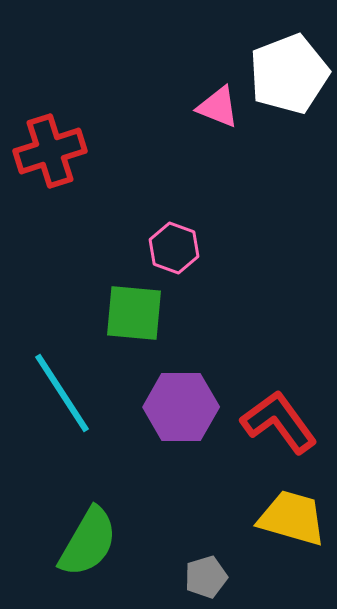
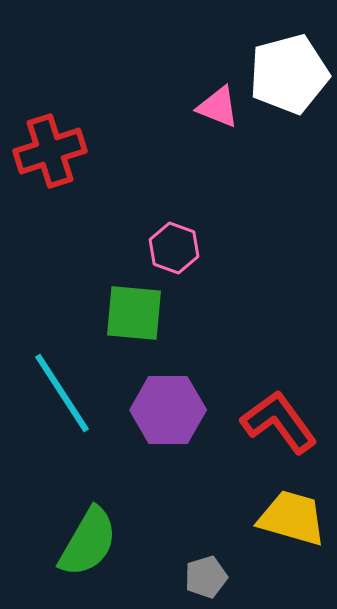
white pentagon: rotated 6 degrees clockwise
purple hexagon: moved 13 px left, 3 px down
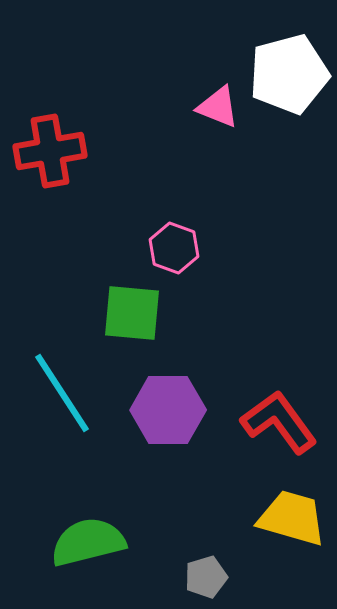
red cross: rotated 8 degrees clockwise
green square: moved 2 px left
green semicircle: rotated 134 degrees counterclockwise
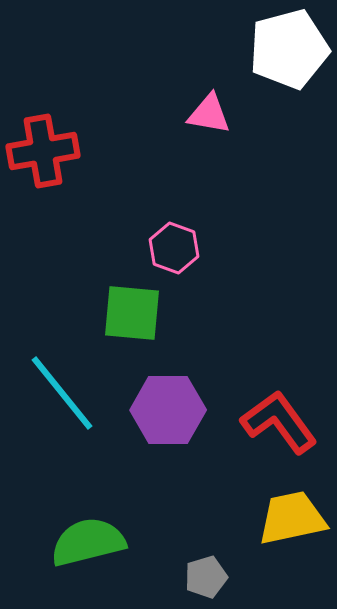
white pentagon: moved 25 px up
pink triangle: moved 9 px left, 7 px down; rotated 12 degrees counterclockwise
red cross: moved 7 px left
cyan line: rotated 6 degrees counterclockwise
yellow trapezoid: rotated 28 degrees counterclockwise
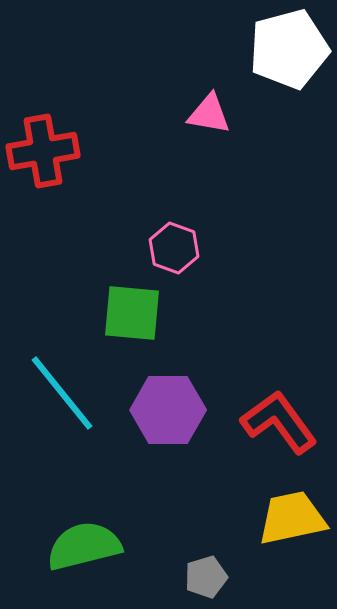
green semicircle: moved 4 px left, 4 px down
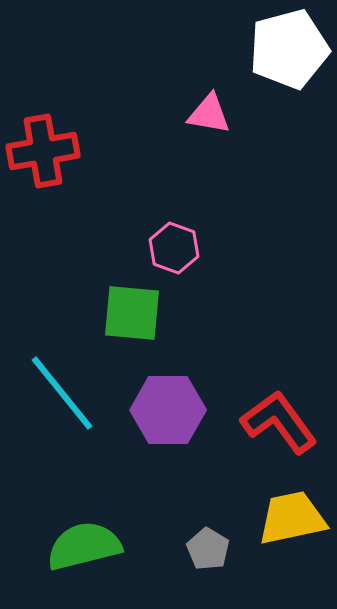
gray pentagon: moved 2 px right, 28 px up; rotated 24 degrees counterclockwise
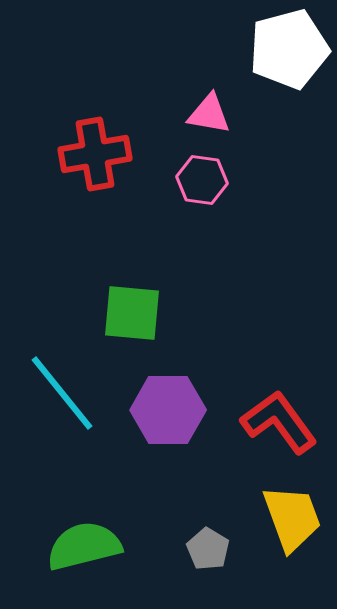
red cross: moved 52 px right, 3 px down
pink hexagon: moved 28 px right, 68 px up; rotated 12 degrees counterclockwise
yellow trapezoid: rotated 82 degrees clockwise
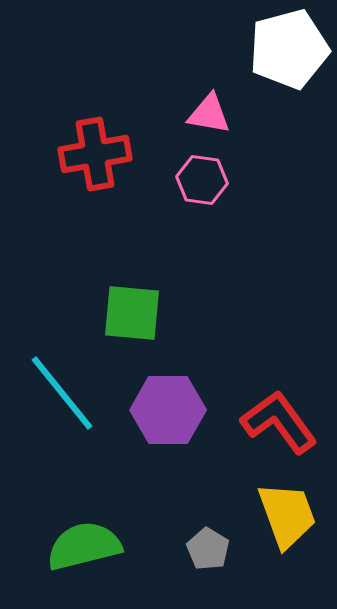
yellow trapezoid: moved 5 px left, 3 px up
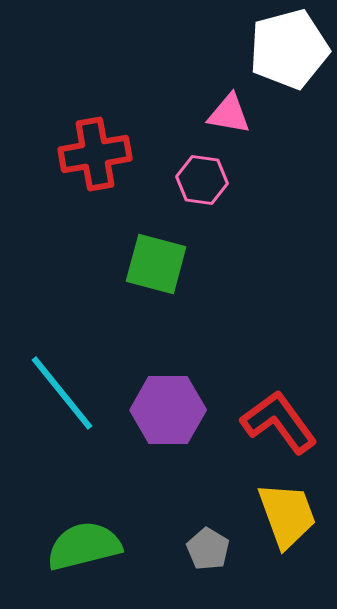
pink triangle: moved 20 px right
green square: moved 24 px right, 49 px up; rotated 10 degrees clockwise
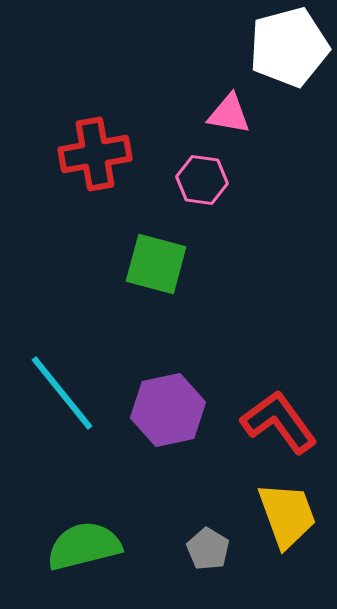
white pentagon: moved 2 px up
purple hexagon: rotated 12 degrees counterclockwise
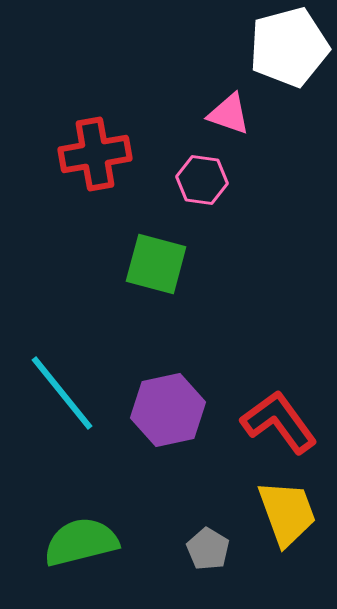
pink triangle: rotated 9 degrees clockwise
yellow trapezoid: moved 2 px up
green semicircle: moved 3 px left, 4 px up
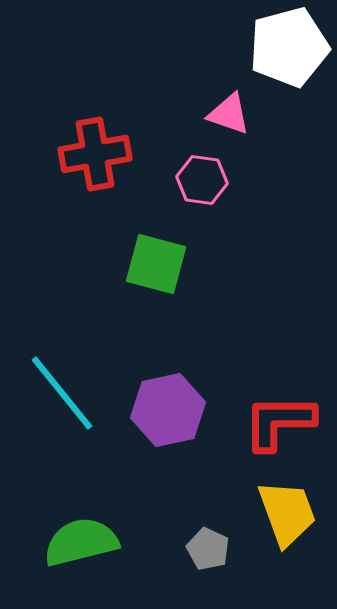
red L-shape: rotated 54 degrees counterclockwise
gray pentagon: rotated 6 degrees counterclockwise
